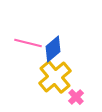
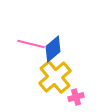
pink line: moved 3 px right, 1 px down
pink cross: rotated 28 degrees clockwise
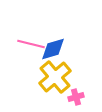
blue diamond: rotated 24 degrees clockwise
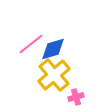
pink line: rotated 52 degrees counterclockwise
yellow cross: moved 1 px left, 2 px up
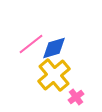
blue diamond: moved 1 px right, 1 px up
pink cross: rotated 21 degrees counterclockwise
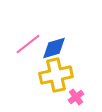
pink line: moved 3 px left
yellow cross: moved 2 px right; rotated 28 degrees clockwise
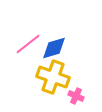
yellow cross: moved 3 px left, 2 px down; rotated 32 degrees clockwise
pink cross: moved 1 px up; rotated 28 degrees counterclockwise
